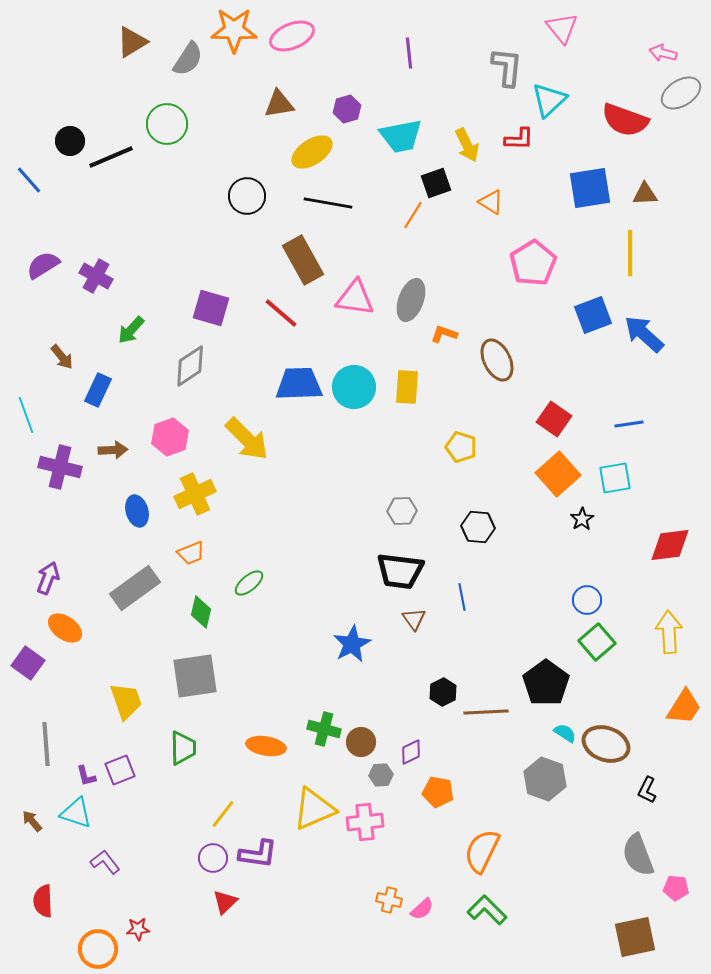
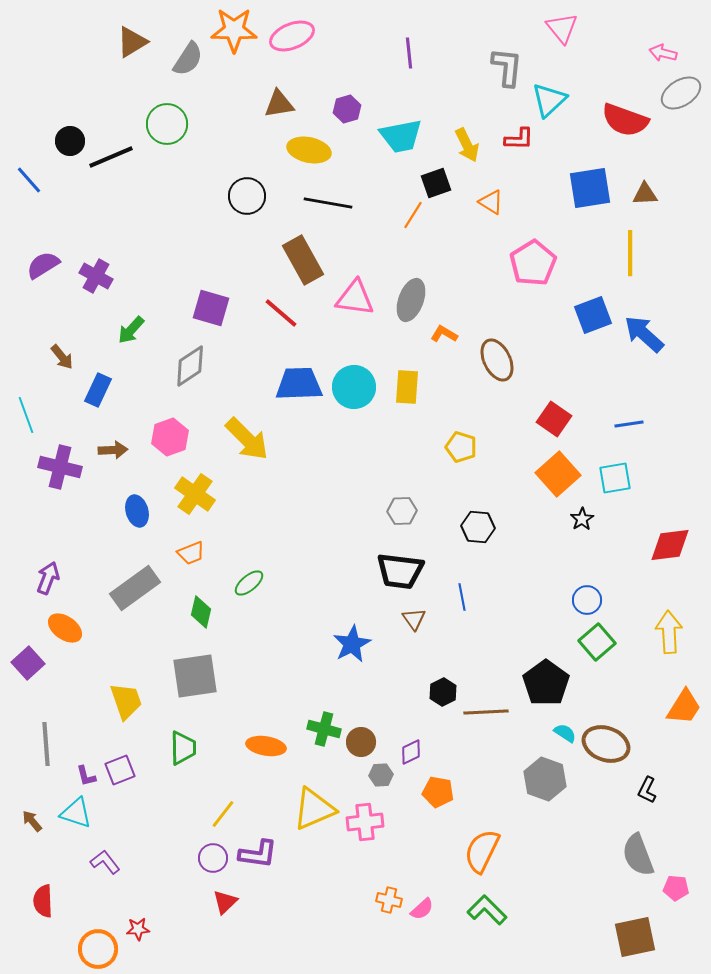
yellow ellipse at (312, 152): moved 3 px left, 2 px up; rotated 45 degrees clockwise
orange L-shape at (444, 334): rotated 12 degrees clockwise
yellow cross at (195, 494): rotated 30 degrees counterclockwise
purple square at (28, 663): rotated 12 degrees clockwise
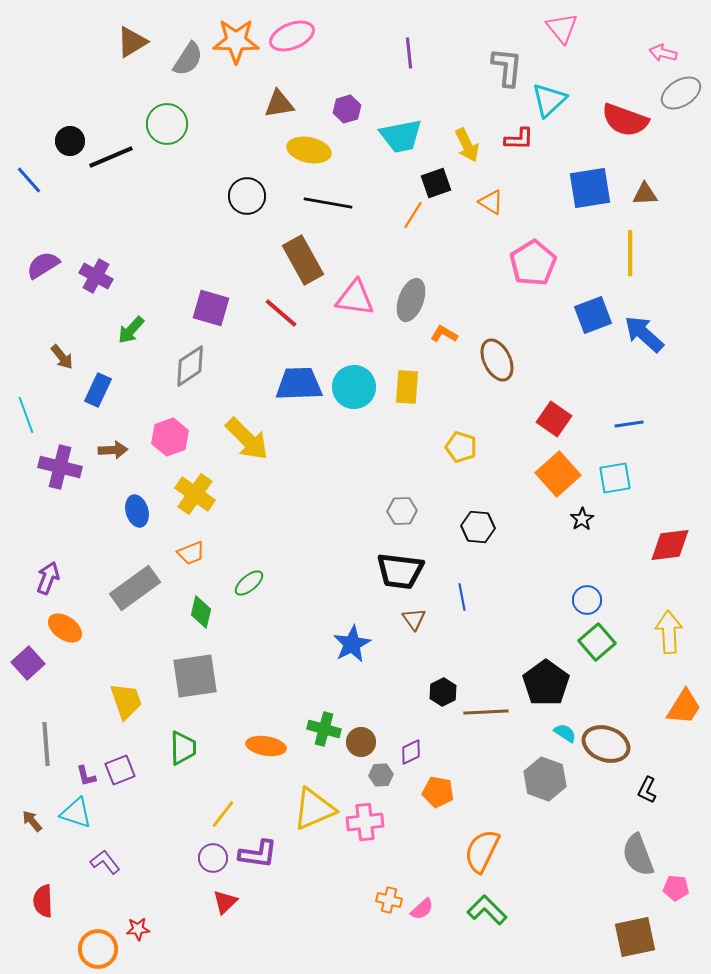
orange star at (234, 30): moved 2 px right, 11 px down
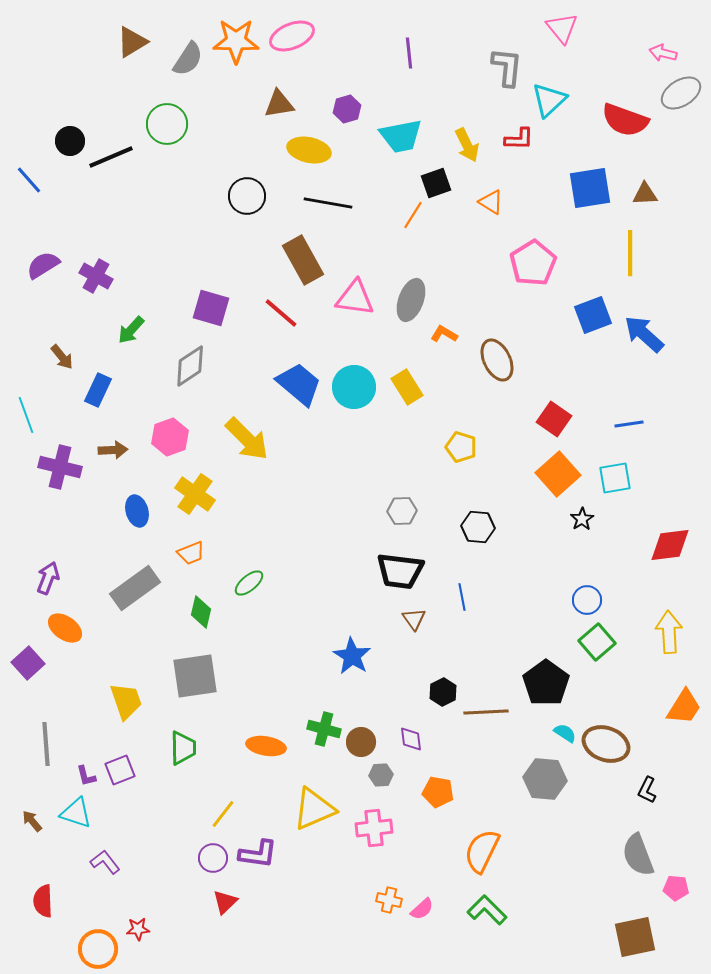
blue trapezoid at (299, 384): rotated 42 degrees clockwise
yellow rectangle at (407, 387): rotated 36 degrees counterclockwise
blue star at (352, 644): moved 12 px down; rotated 12 degrees counterclockwise
purple diamond at (411, 752): moved 13 px up; rotated 72 degrees counterclockwise
gray hexagon at (545, 779): rotated 15 degrees counterclockwise
pink cross at (365, 822): moved 9 px right, 6 px down
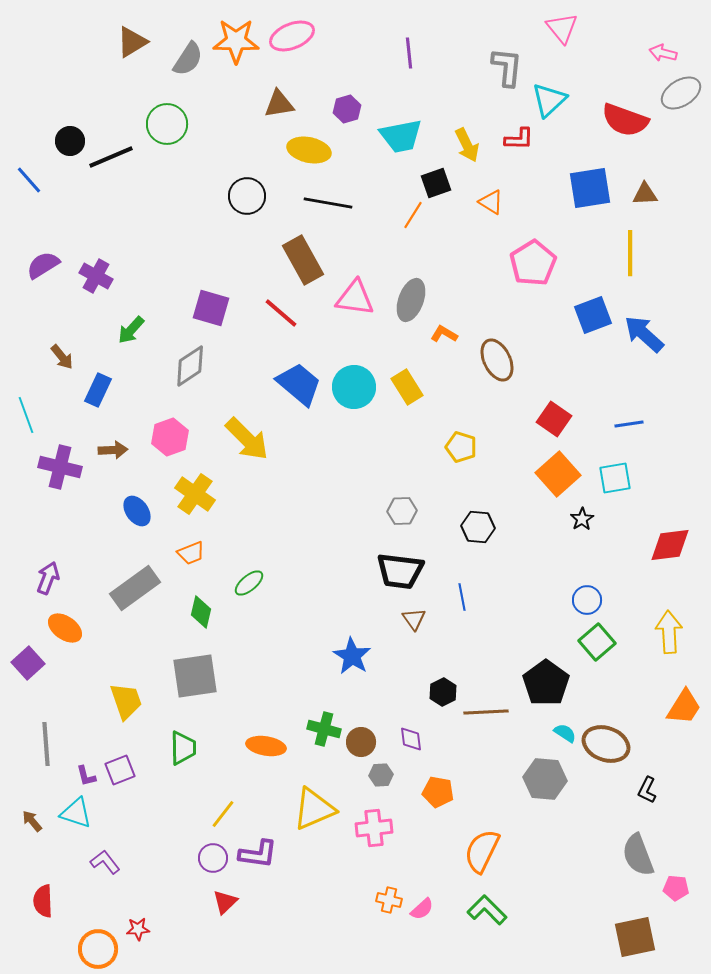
blue ellipse at (137, 511): rotated 20 degrees counterclockwise
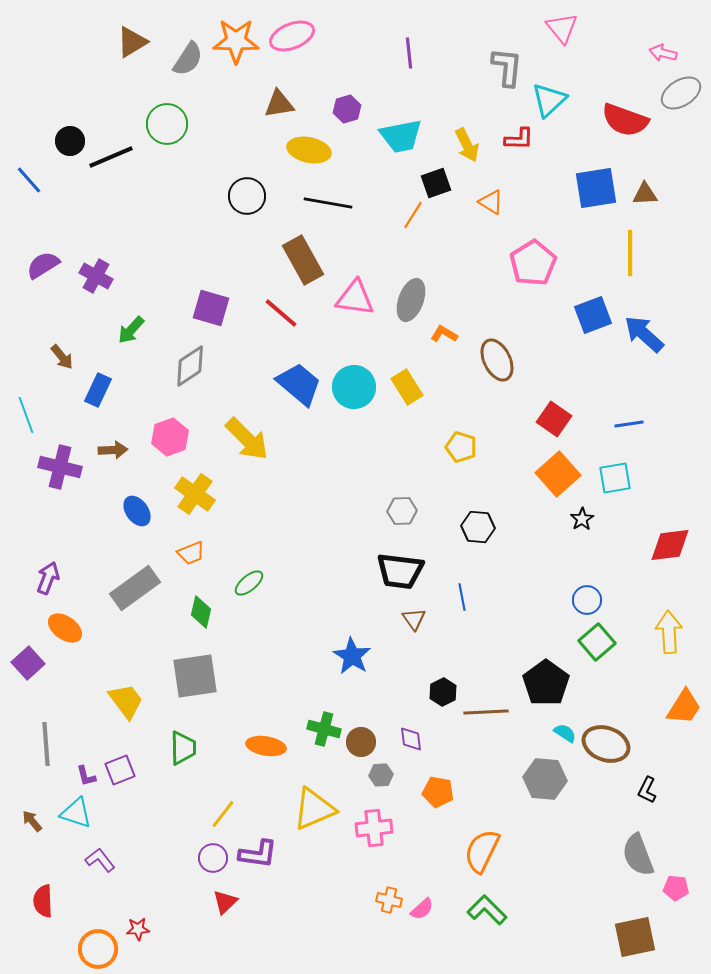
blue square at (590, 188): moved 6 px right
yellow trapezoid at (126, 701): rotated 18 degrees counterclockwise
purple L-shape at (105, 862): moved 5 px left, 2 px up
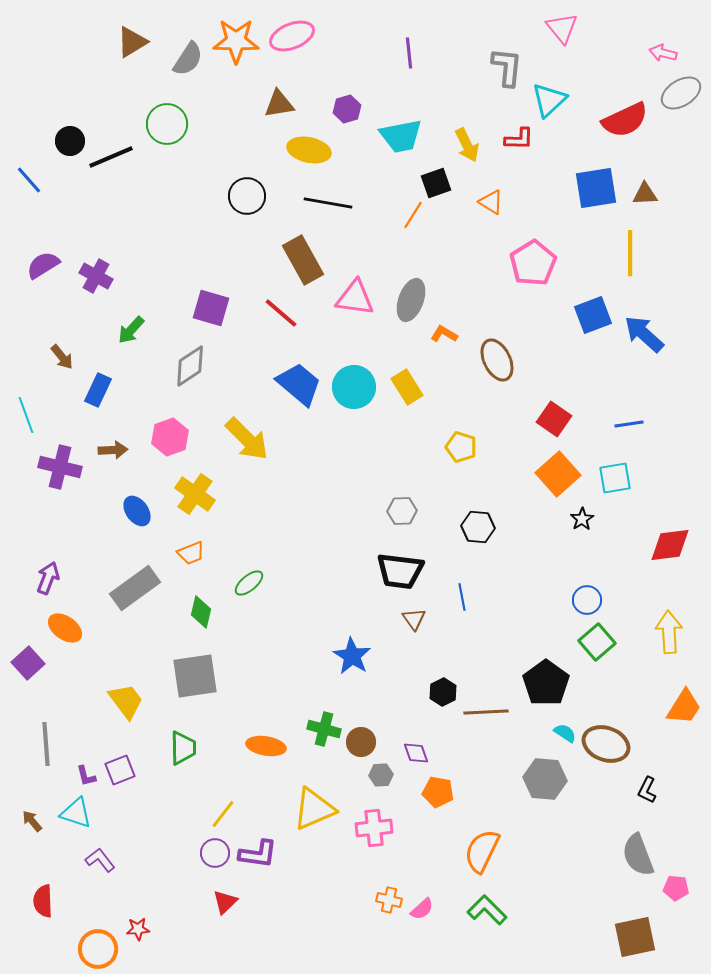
red semicircle at (625, 120): rotated 45 degrees counterclockwise
purple diamond at (411, 739): moved 5 px right, 14 px down; rotated 12 degrees counterclockwise
purple circle at (213, 858): moved 2 px right, 5 px up
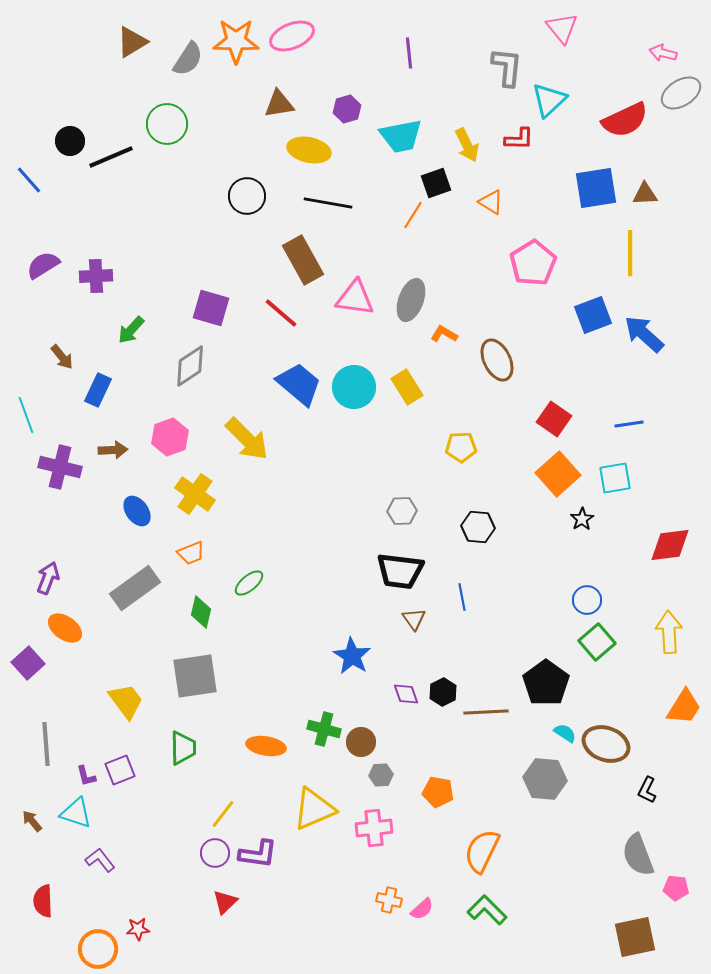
purple cross at (96, 276): rotated 32 degrees counterclockwise
yellow pentagon at (461, 447): rotated 20 degrees counterclockwise
purple diamond at (416, 753): moved 10 px left, 59 px up
